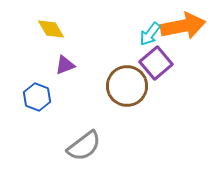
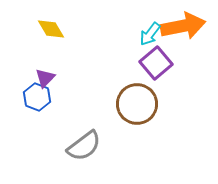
purple triangle: moved 20 px left, 13 px down; rotated 25 degrees counterclockwise
brown circle: moved 10 px right, 18 px down
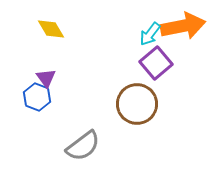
purple triangle: moved 1 px right; rotated 20 degrees counterclockwise
gray semicircle: moved 1 px left
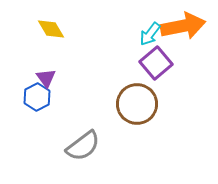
blue hexagon: rotated 12 degrees clockwise
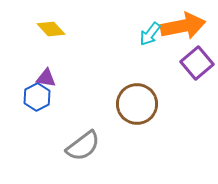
yellow diamond: rotated 12 degrees counterclockwise
purple square: moved 41 px right
purple triangle: rotated 45 degrees counterclockwise
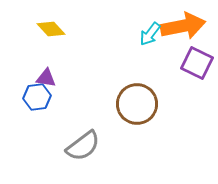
purple square: rotated 24 degrees counterclockwise
blue hexagon: rotated 20 degrees clockwise
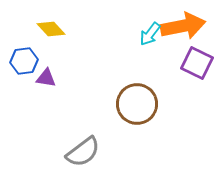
blue hexagon: moved 13 px left, 36 px up
gray semicircle: moved 6 px down
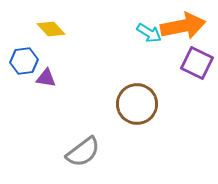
cyan arrow: moved 1 px left, 1 px up; rotated 95 degrees counterclockwise
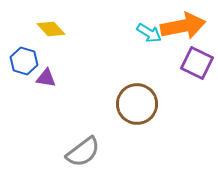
blue hexagon: rotated 24 degrees clockwise
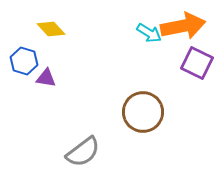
brown circle: moved 6 px right, 8 px down
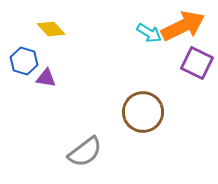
orange arrow: rotated 15 degrees counterclockwise
gray semicircle: moved 2 px right
